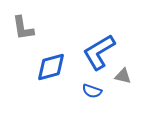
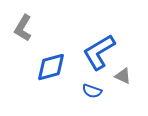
gray L-shape: rotated 40 degrees clockwise
gray triangle: rotated 12 degrees clockwise
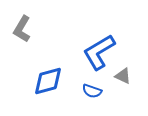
gray L-shape: moved 1 px left, 1 px down
blue diamond: moved 3 px left, 14 px down
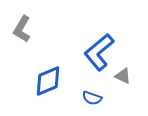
blue L-shape: rotated 9 degrees counterclockwise
blue diamond: rotated 8 degrees counterclockwise
blue semicircle: moved 7 px down
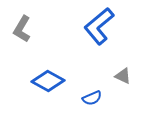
blue L-shape: moved 26 px up
blue diamond: rotated 52 degrees clockwise
blue semicircle: rotated 42 degrees counterclockwise
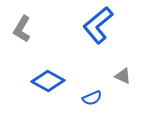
blue L-shape: moved 1 px left, 1 px up
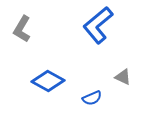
gray triangle: moved 1 px down
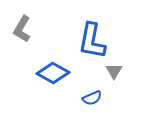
blue L-shape: moved 6 px left, 16 px down; rotated 39 degrees counterclockwise
gray triangle: moved 9 px left, 6 px up; rotated 36 degrees clockwise
blue diamond: moved 5 px right, 8 px up
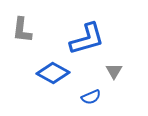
gray L-shape: moved 1 px down; rotated 24 degrees counterclockwise
blue L-shape: moved 5 px left, 2 px up; rotated 117 degrees counterclockwise
blue semicircle: moved 1 px left, 1 px up
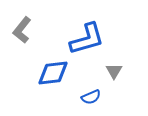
gray L-shape: rotated 32 degrees clockwise
blue diamond: rotated 36 degrees counterclockwise
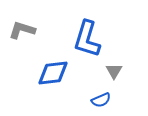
gray L-shape: rotated 68 degrees clockwise
blue L-shape: rotated 123 degrees clockwise
blue semicircle: moved 10 px right, 3 px down
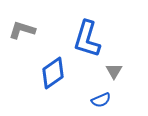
blue diamond: rotated 28 degrees counterclockwise
